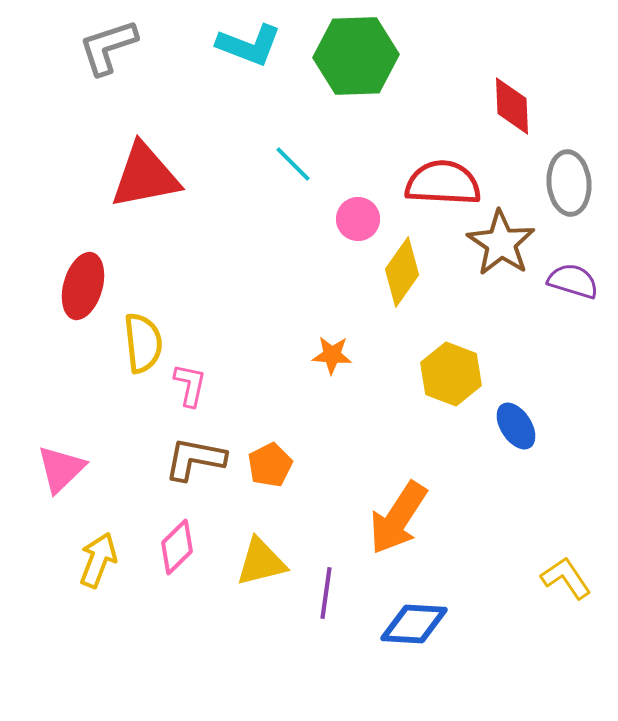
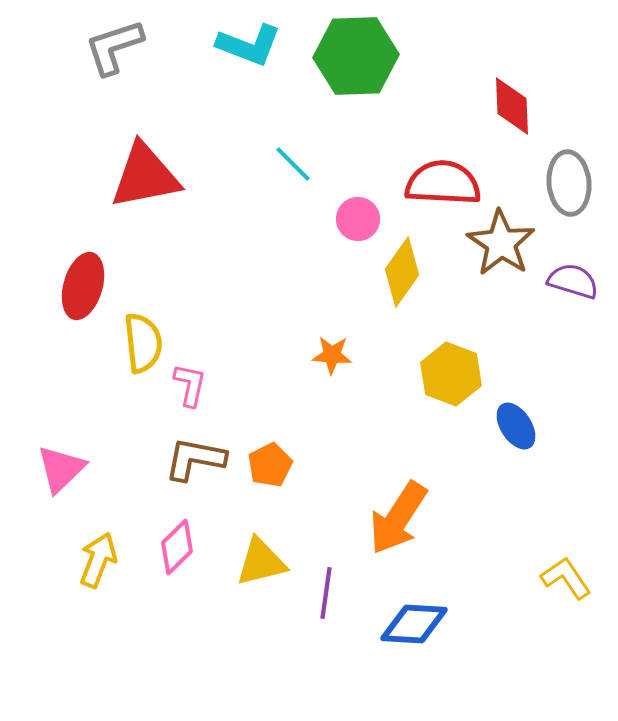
gray L-shape: moved 6 px right
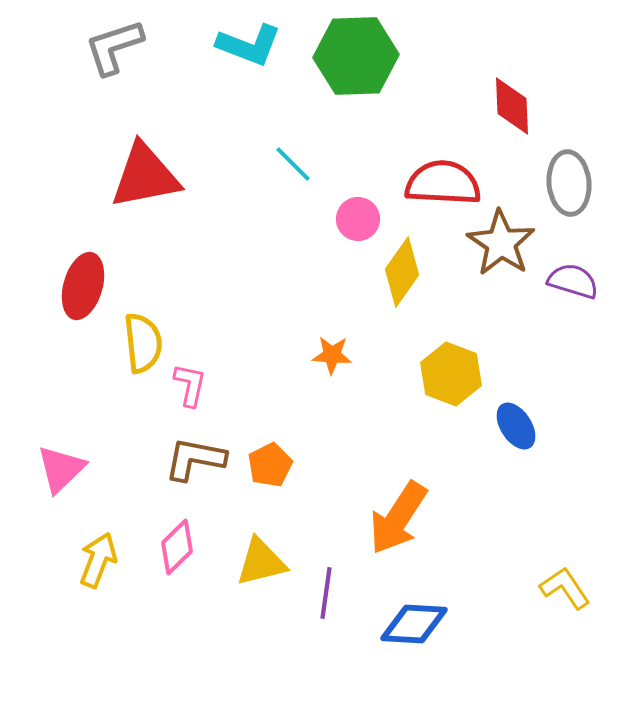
yellow L-shape: moved 1 px left, 10 px down
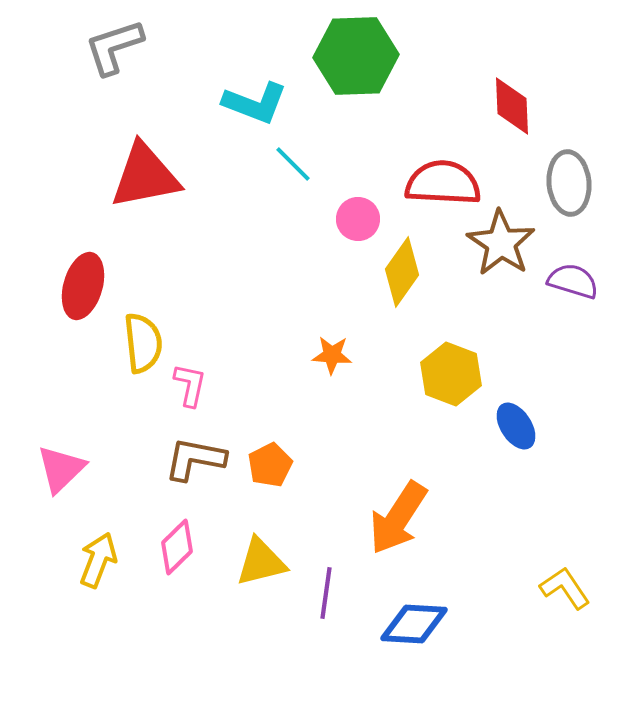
cyan L-shape: moved 6 px right, 58 px down
